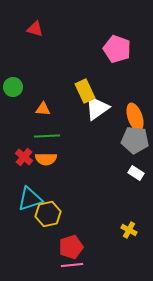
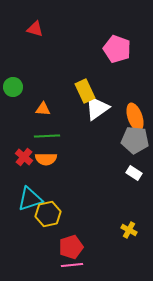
white rectangle: moved 2 px left
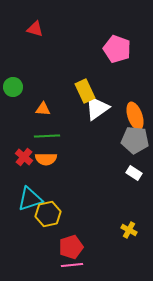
orange ellipse: moved 1 px up
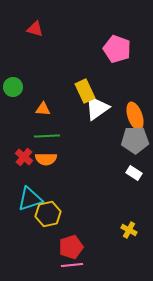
gray pentagon: rotated 8 degrees counterclockwise
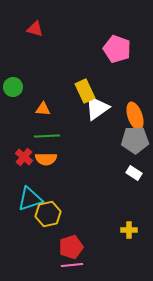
yellow cross: rotated 28 degrees counterclockwise
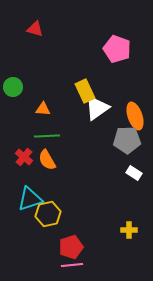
gray pentagon: moved 8 px left
orange semicircle: moved 1 px right, 1 px down; rotated 60 degrees clockwise
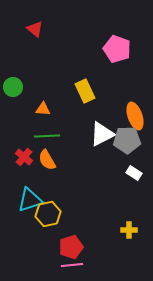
red triangle: rotated 24 degrees clockwise
white triangle: moved 5 px right, 26 px down; rotated 8 degrees clockwise
cyan triangle: moved 1 px down
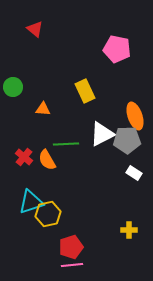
pink pentagon: rotated 8 degrees counterclockwise
green line: moved 19 px right, 8 px down
cyan triangle: moved 1 px right, 2 px down
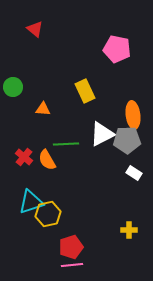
orange ellipse: moved 2 px left, 1 px up; rotated 12 degrees clockwise
